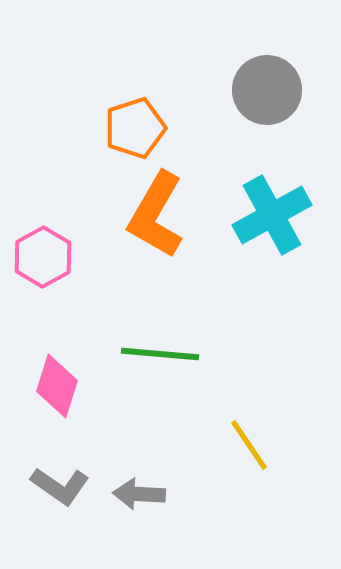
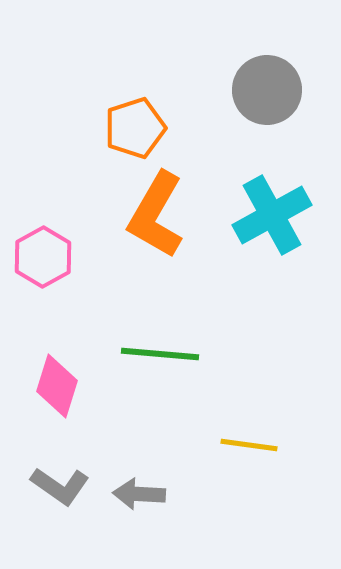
yellow line: rotated 48 degrees counterclockwise
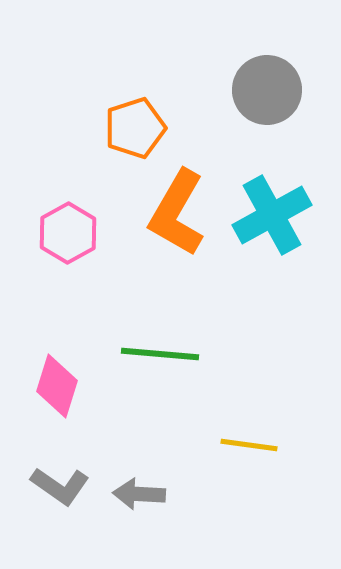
orange L-shape: moved 21 px right, 2 px up
pink hexagon: moved 25 px right, 24 px up
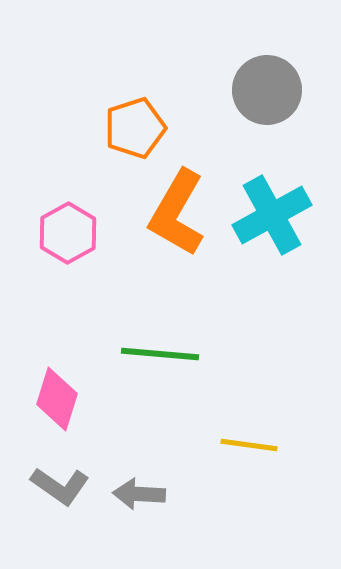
pink diamond: moved 13 px down
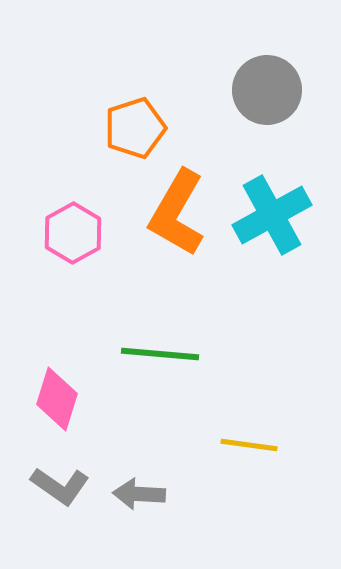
pink hexagon: moved 5 px right
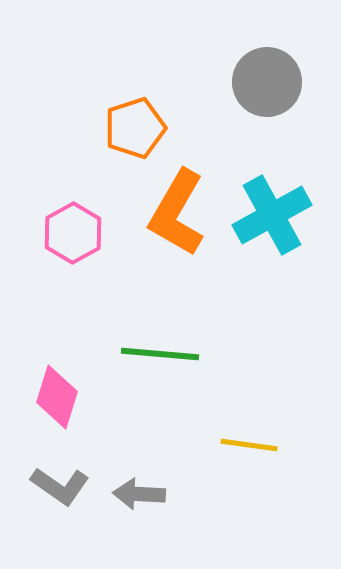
gray circle: moved 8 px up
pink diamond: moved 2 px up
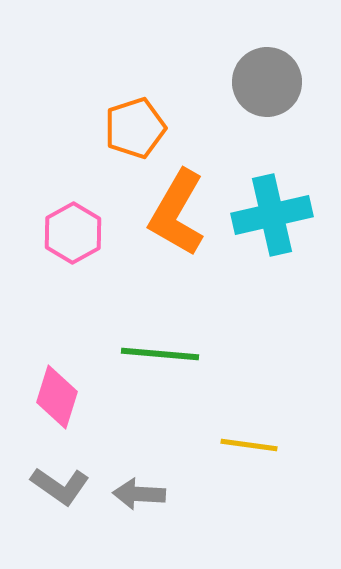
cyan cross: rotated 16 degrees clockwise
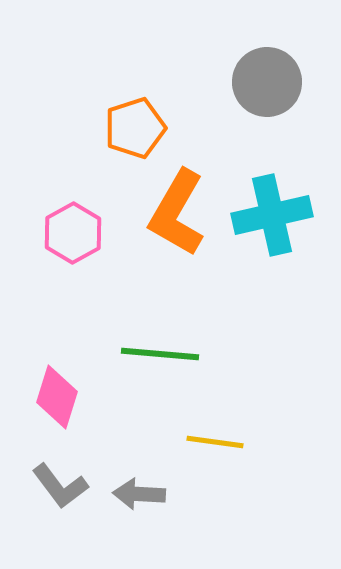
yellow line: moved 34 px left, 3 px up
gray L-shape: rotated 18 degrees clockwise
